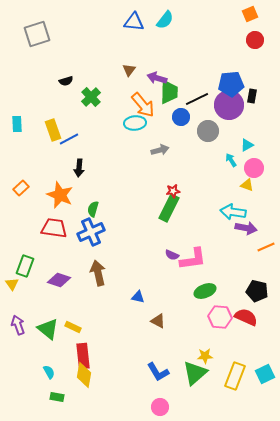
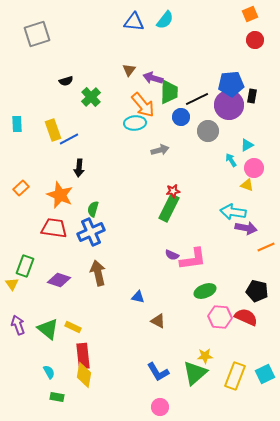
purple arrow at (157, 78): moved 4 px left
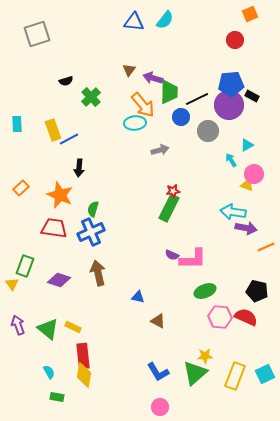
red circle at (255, 40): moved 20 px left
black rectangle at (252, 96): rotated 72 degrees counterclockwise
pink circle at (254, 168): moved 6 px down
pink L-shape at (193, 259): rotated 8 degrees clockwise
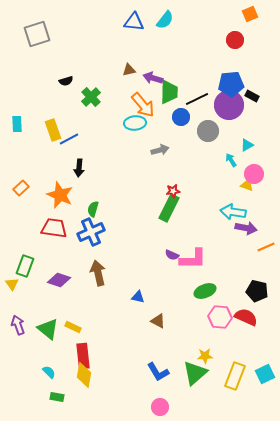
brown triangle at (129, 70): rotated 40 degrees clockwise
cyan semicircle at (49, 372): rotated 16 degrees counterclockwise
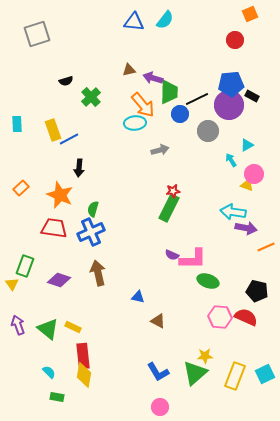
blue circle at (181, 117): moved 1 px left, 3 px up
green ellipse at (205, 291): moved 3 px right, 10 px up; rotated 40 degrees clockwise
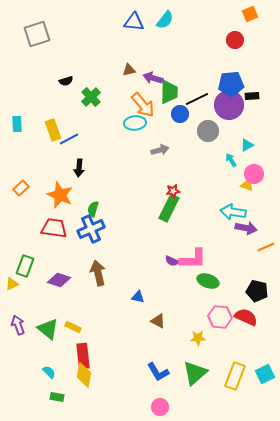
black rectangle at (252, 96): rotated 32 degrees counterclockwise
blue cross at (91, 232): moved 3 px up
purple semicircle at (172, 255): moved 6 px down
yellow triangle at (12, 284): rotated 40 degrees clockwise
yellow star at (205, 356): moved 7 px left, 18 px up
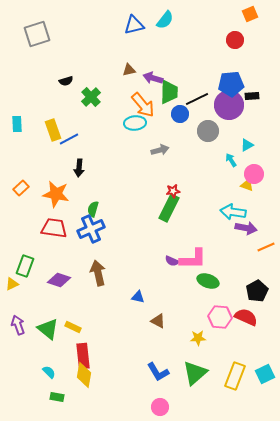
blue triangle at (134, 22): moved 3 px down; rotated 20 degrees counterclockwise
orange star at (60, 195): moved 4 px left, 1 px up; rotated 12 degrees counterclockwise
black pentagon at (257, 291): rotated 30 degrees clockwise
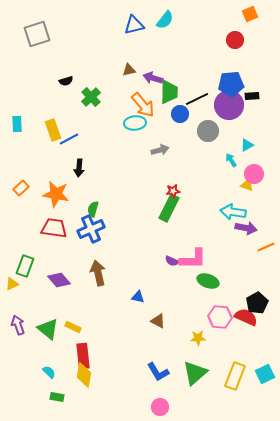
purple diamond at (59, 280): rotated 30 degrees clockwise
black pentagon at (257, 291): moved 12 px down
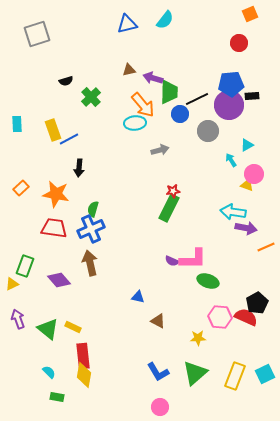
blue triangle at (134, 25): moved 7 px left, 1 px up
red circle at (235, 40): moved 4 px right, 3 px down
brown arrow at (98, 273): moved 8 px left, 10 px up
purple arrow at (18, 325): moved 6 px up
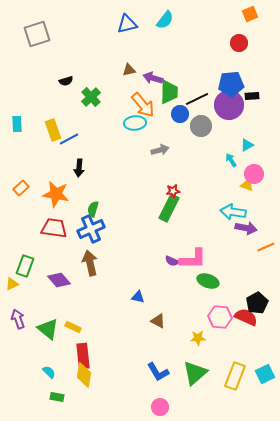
gray circle at (208, 131): moved 7 px left, 5 px up
